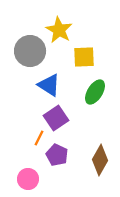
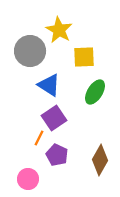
purple square: moved 2 px left
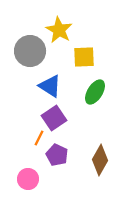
blue triangle: moved 1 px right, 1 px down
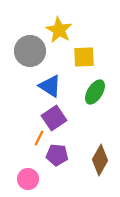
purple pentagon: rotated 20 degrees counterclockwise
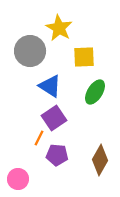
yellow star: moved 2 px up
pink circle: moved 10 px left
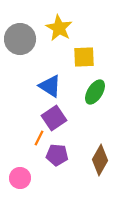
gray circle: moved 10 px left, 12 px up
pink circle: moved 2 px right, 1 px up
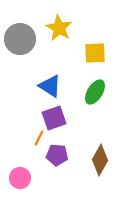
yellow square: moved 11 px right, 4 px up
purple square: rotated 15 degrees clockwise
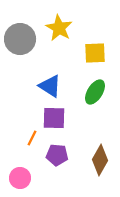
purple square: rotated 20 degrees clockwise
orange line: moved 7 px left
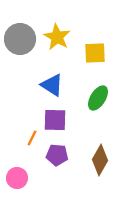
yellow star: moved 2 px left, 9 px down
blue triangle: moved 2 px right, 1 px up
green ellipse: moved 3 px right, 6 px down
purple square: moved 1 px right, 2 px down
pink circle: moved 3 px left
